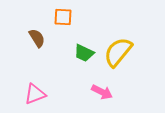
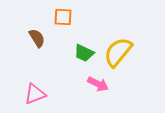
pink arrow: moved 4 px left, 8 px up
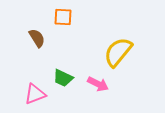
green trapezoid: moved 21 px left, 25 px down
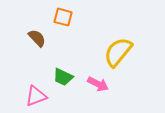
orange square: rotated 12 degrees clockwise
brown semicircle: rotated 12 degrees counterclockwise
green trapezoid: moved 1 px up
pink triangle: moved 1 px right, 2 px down
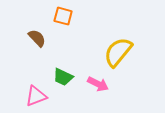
orange square: moved 1 px up
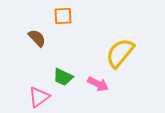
orange square: rotated 18 degrees counterclockwise
yellow semicircle: moved 2 px right, 1 px down
pink triangle: moved 3 px right, 1 px down; rotated 15 degrees counterclockwise
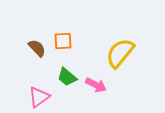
orange square: moved 25 px down
brown semicircle: moved 10 px down
green trapezoid: moved 4 px right; rotated 15 degrees clockwise
pink arrow: moved 2 px left, 1 px down
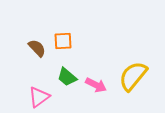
yellow semicircle: moved 13 px right, 23 px down
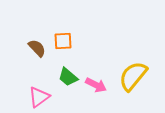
green trapezoid: moved 1 px right
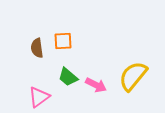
brown semicircle: rotated 144 degrees counterclockwise
